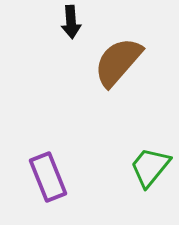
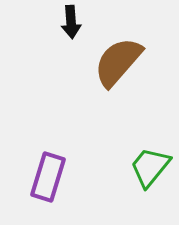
purple rectangle: rotated 39 degrees clockwise
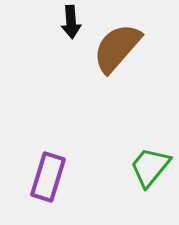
brown semicircle: moved 1 px left, 14 px up
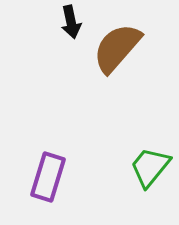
black arrow: rotated 8 degrees counterclockwise
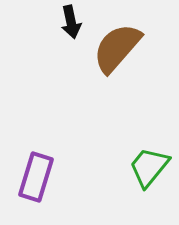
green trapezoid: moved 1 px left
purple rectangle: moved 12 px left
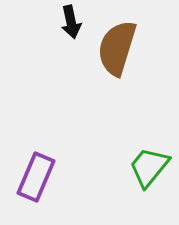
brown semicircle: rotated 24 degrees counterclockwise
purple rectangle: rotated 6 degrees clockwise
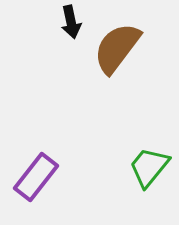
brown semicircle: rotated 20 degrees clockwise
purple rectangle: rotated 15 degrees clockwise
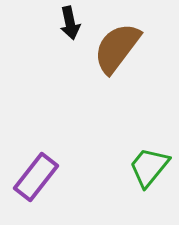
black arrow: moved 1 px left, 1 px down
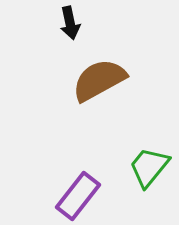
brown semicircle: moved 18 px left, 32 px down; rotated 24 degrees clockwise
purple rectangle: moved 42 px right, 19 px down
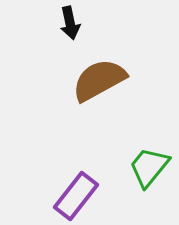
purple rectangle: moved 2 px left
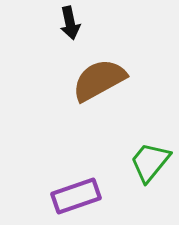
green trapezoid: moved 1 px right, 5 px up
purple rectangle: rotated 33 degrees clockwise
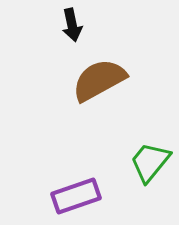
black arrow: moved 2 px right, 2 px down
